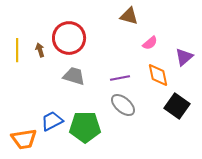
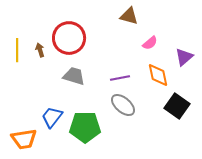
blue trapezoid: moved 4 px up; rotated 25 degrees counterclockwise
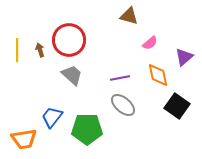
red circle: moved 2 px down
gray trapezoid: moved 2 px left, 1 px up; rotated 25 degrees clockwise
green pentagon: moved 2 px right, 2 px down
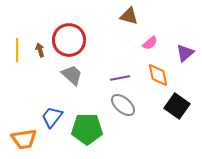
purple triangle: moved 1 px right, 4 px up
